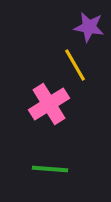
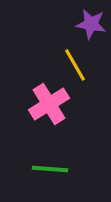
purple star: moved 2 px right, 3 px up
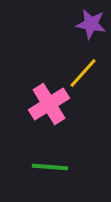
yellow line: moved 8 px right, 8 px down; rotated 72 degrees clockwise
green line: moved 2 px up
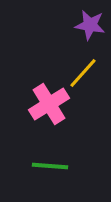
purple star: moved 1 px left, 1 px down
green line: moved 1 px up
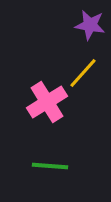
pink cross: moved 2 px left, 2 px up
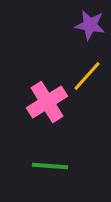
yellow line: moved 4 px right, 3 px down
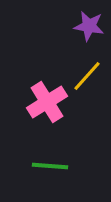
purple star: moved 1 px left, 1 px down
